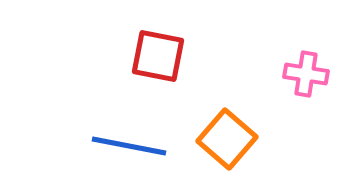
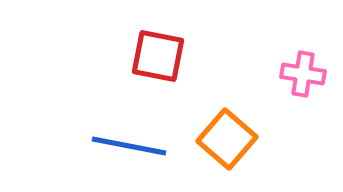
pink cross: moved 3 px left
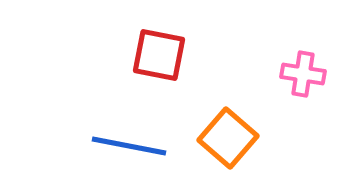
red square: moved 1 px right, 1 px up
orange square: moved 1 px right, 1 px up
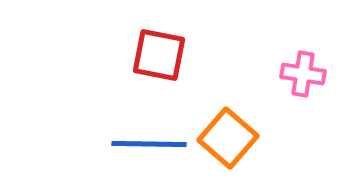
blue line: moved 20 px right, 2 px up; rotated 10 degrees counterclockwise
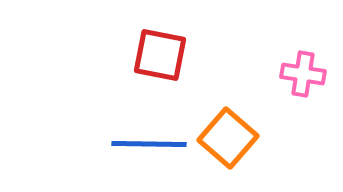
red square: moved 1 px right
